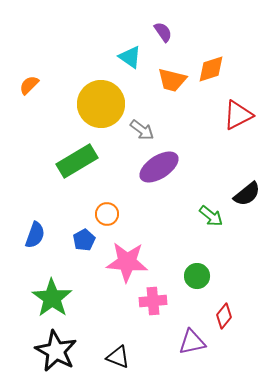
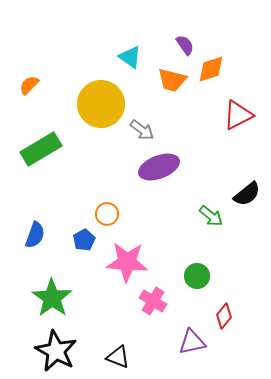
purple semicircle: moved 22 px right, 13 px down
green rectangle: moved 36 px left, 12 px up
purple ellipse: rotated 12 degrees clockwise
pink cross: rotated 36 degrees clockwise
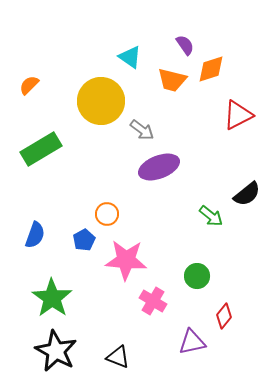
yellow circle: moved 3 px up
pink star: moved 1 px left, 2 px up
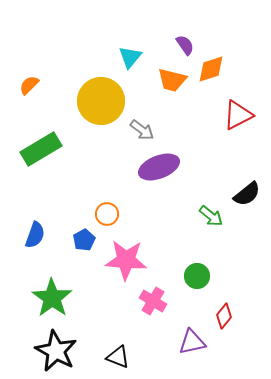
cyan triangle: rotated 35 degrees clockwise
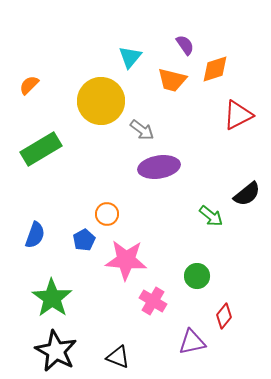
orange diamond: moved 4 px right
purple ellipse: rotated 12 degrees clockwise
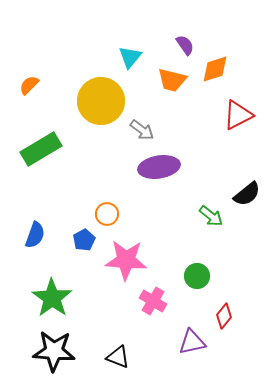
black star: moved 2 px left; rotated 24 degrees counterclockwise
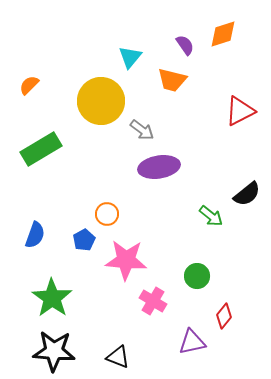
orange diamond: moved 8 px right, 35 px up
red triangle: moved 2 px right, 4 px up
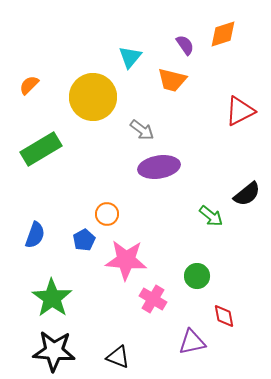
yellow circle: moved 8 px left, 4 px up
pink cross: moved 2 px up
red diamond: rotated 50 degrees counterclockwise
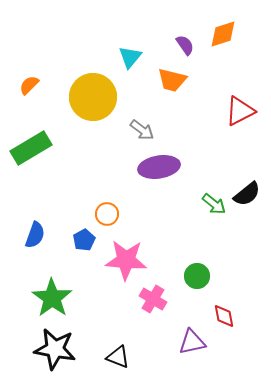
green rectangle: moved 10 px left, 1 px up
green arrow: moved 3 px right, 12 px up
black star: moved 1 px right, 2 px up; rotated 6 degrees clockwise
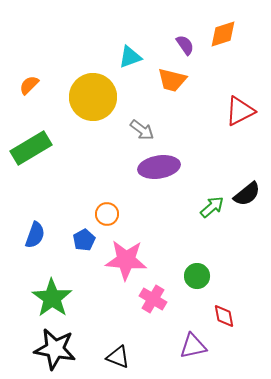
cyan triangle: rotated 30 degrees clockwise
green arrow: moved 2 px left, 3 px down; rotated 80 degrees counterclockwise
purple triangle: moved 1 px right, 4 px down
